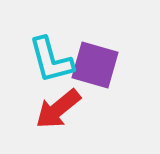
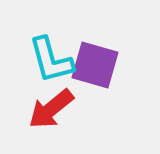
red arrow: moved 7 px left
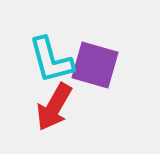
red arrow: moved 3 px right, 2 px up; rotated 21 degrees counterclockwise
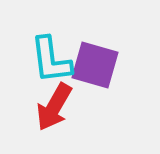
cyan L-shape: rotated 8 degrees clockwise
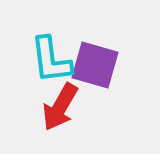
red arrow: moved 6 px right
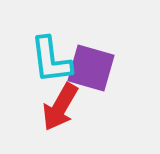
purple square: moved 4 px left, 3 px down
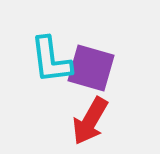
red arrow: moved 30 px right, 14 px down
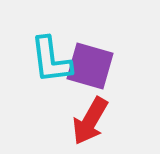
purple square: moved 1 px left, 2 px up
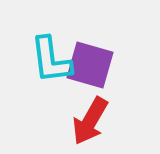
purple square: moved 1 px up
